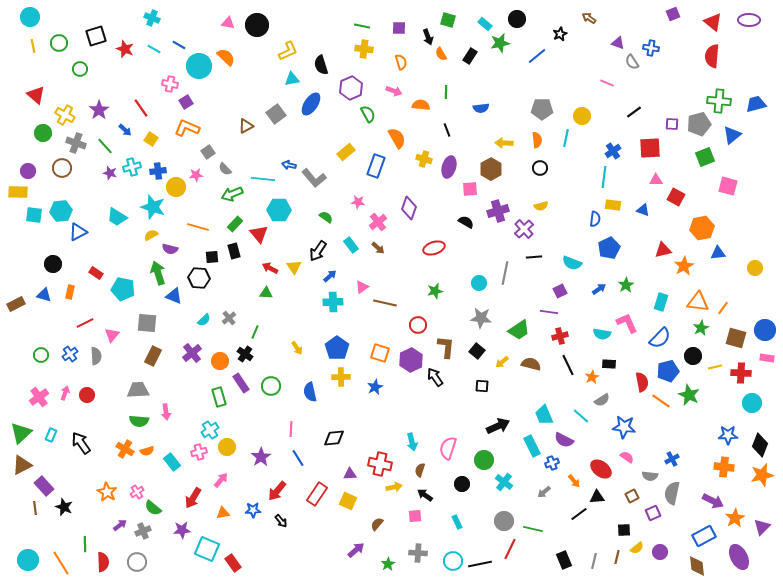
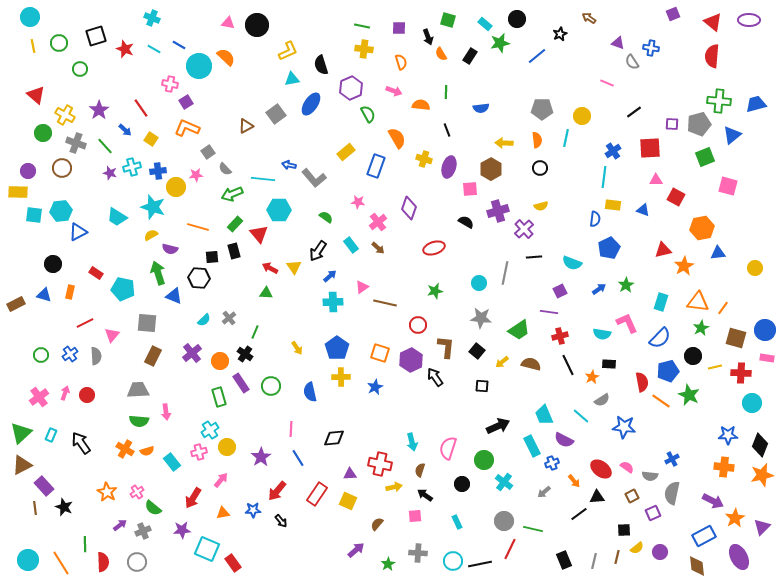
pink semicircle at (627, 457): moved 10 px down
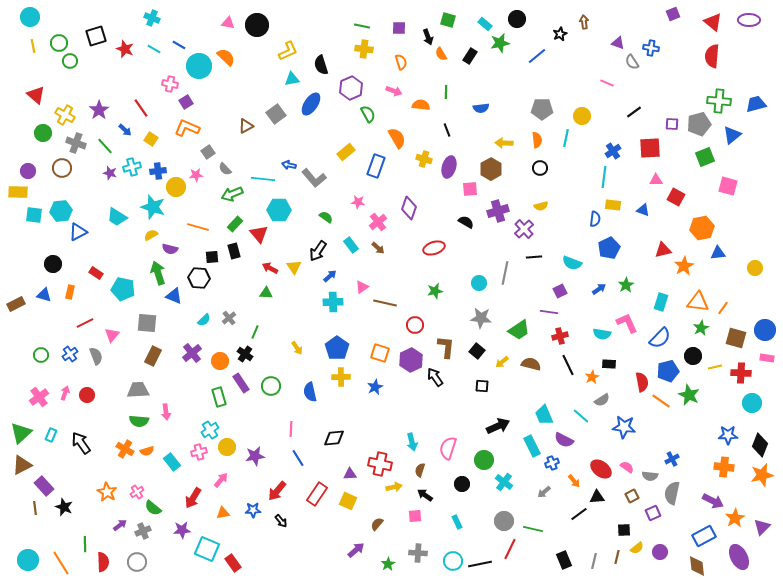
brown arrow at (589, 18): moved 5 px left, 4 px down; rotated 48 degrees clockwise
green circle at (80, 69): moved 10 px left, 8 px up
red circle at (418, 325): moved 3 px left
gray semicircle at (96, 356): rotated 18 degrees counterclockwise
purple star at (261, 457): moved 6 px left, 1 px up; rotated 24 degrees clockwise
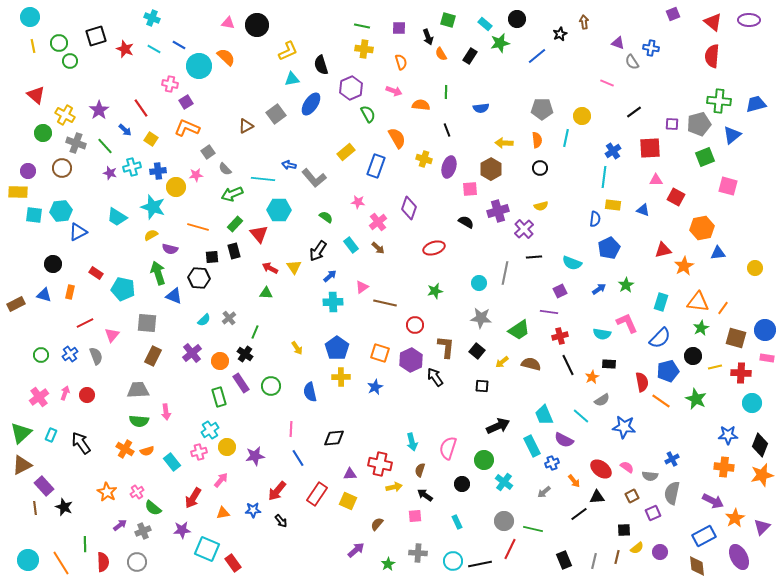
green star at (689, 395): moved 7 px right, 4 px down
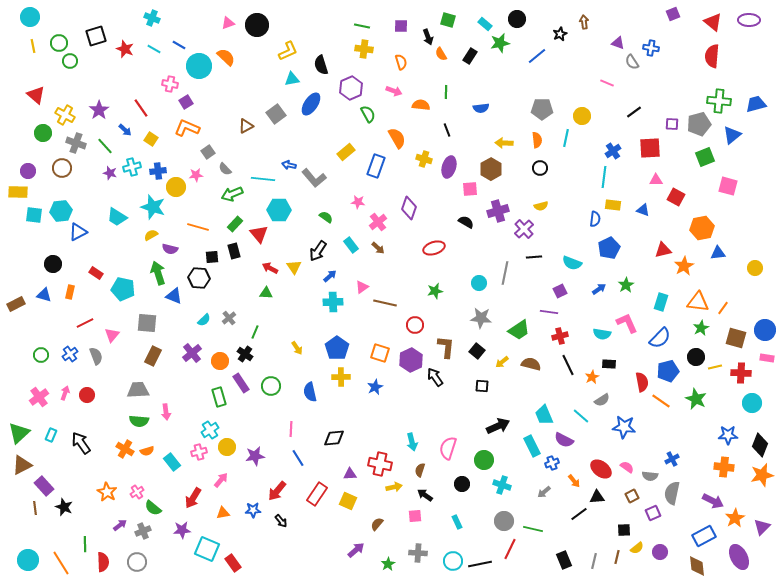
pink triangle at (228, 23): rotated 32 degrees counterclockwise
purple square at (399, 28): moved 2 px right, 2 px up
black circle at (693, 356): moved 3 px right, 1 px down
green triangle at (21, 433): moved 2 px left
cyan cross at (504, 482): moved 2 px left, 3 px down; rotated 18 degrees counterclockwise
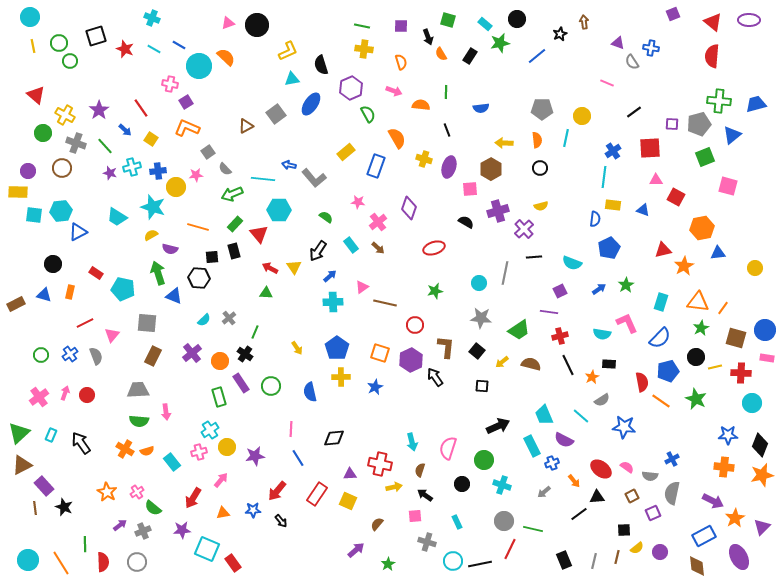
gray cross at (418, 553): moved 9 px right, 11 px up; rotated 12 degrees clockwise
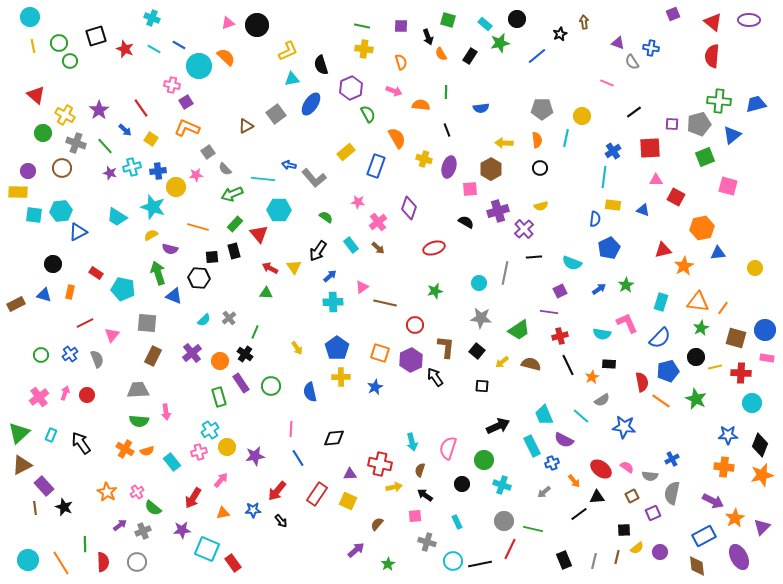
pink cross at (170, 84): moved 2 px right, 1 px down
gray semicircle at (96, 356): moved 1 px right, 3 px down
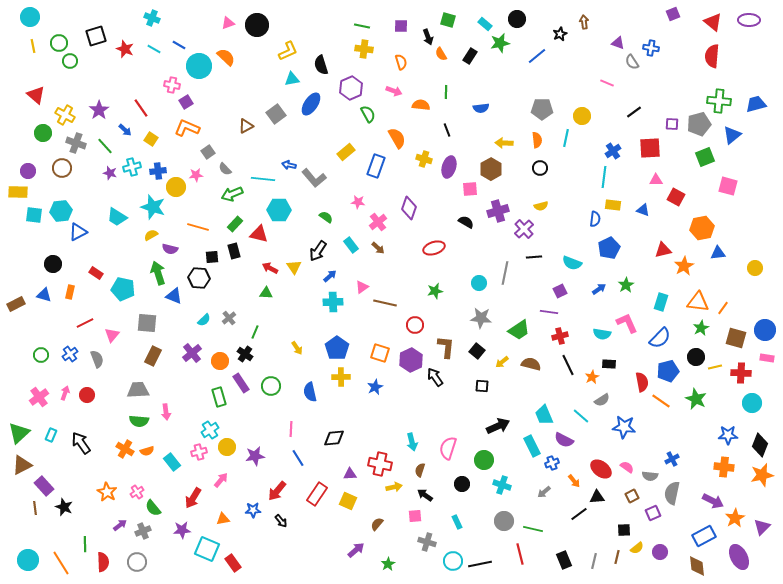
red triangle at (259, 234): rotated 36 degrees counterclockwise
green semicircle at (153, 508): rotated 12 degrees clockwise
orange triangle at (223, 513): moved 6 px down
red line at (510, 549): moved 10 px right, 5 px down; rotated 40 degrees counterclockwise
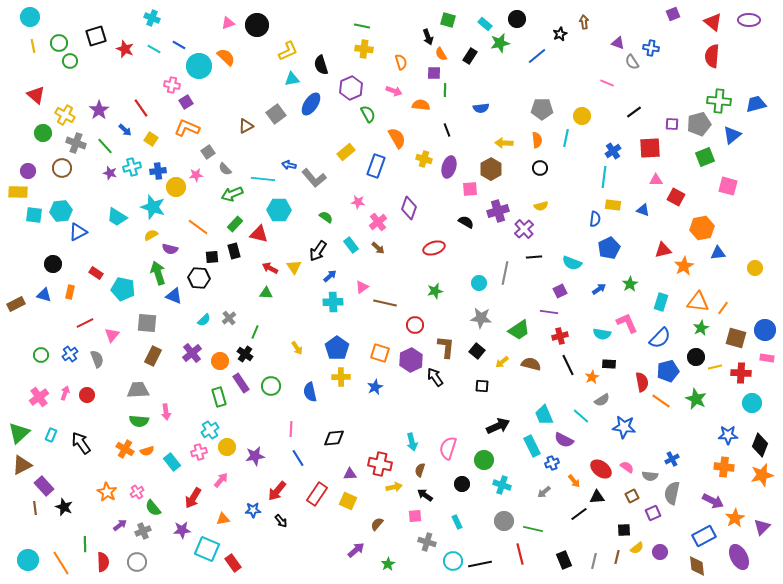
purple square at (401, 26): moved 33 px right, 47 px down
green line at (446, 92): moved 1 px left, 2 px up
orange line at (198, 227): rotated 20 degrees clockwise
green star at (626, 285): moved 4 px right, 1 px up
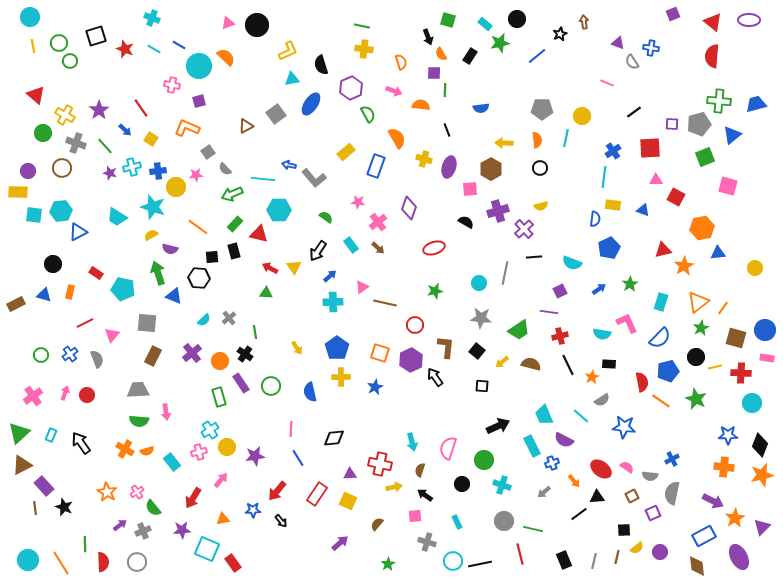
purple square at (186, 102): moved 13 px right, 1 px up; rotated 16 degrees clockwise
orange triangle at (698, 302): rotated 45 degrees counterclockwise
green line at (255, 332): rotated 32 degrees counterclockwise
pink cross at (39, 397): moved 6 px left, 1 px up
purple arrow at (356, 550): moved 16 px left, 7 px up
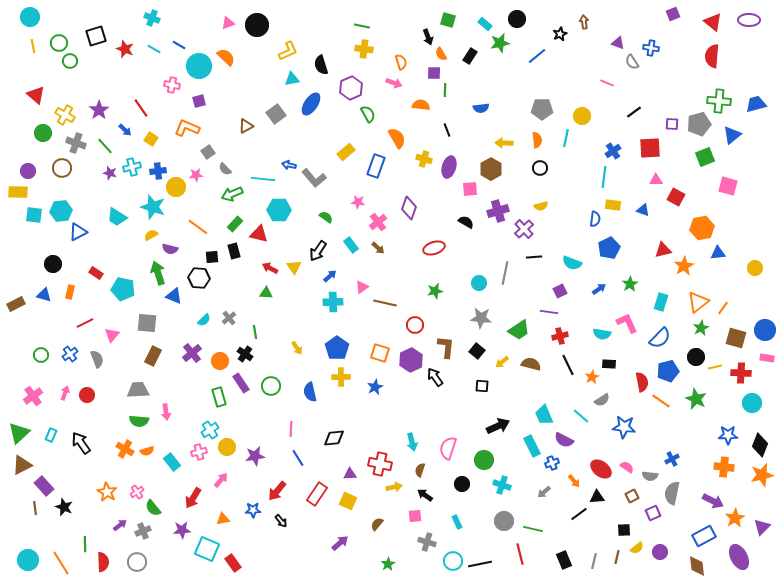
pink arrow at (394, 91): moved 8 px up
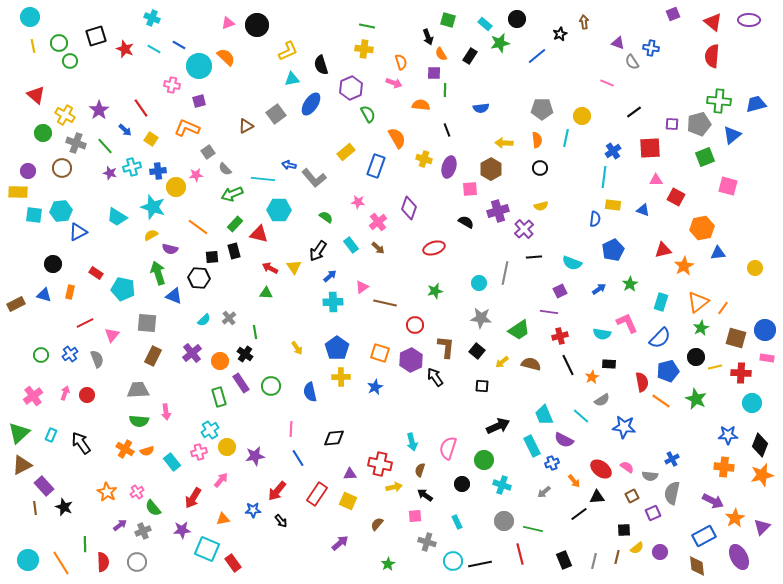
green line at (362, 26): moved 5 px right
blue pentagon at (609, 248): moved 4 px right, 2 px down
